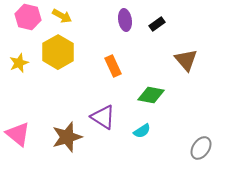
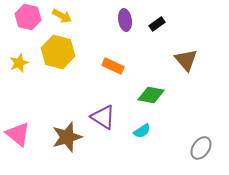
yellow hexagon: rotated 16 degrees counterclockwise
orange rectangle: rotated 40 degrees counterclockwise
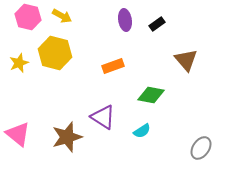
yellow hexagon: moved 3 px left, 1 px down
orange rectangle: rotated 45 degrees counterclockwise
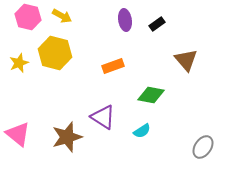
gray ellipse: moved 2 px right, 1 px up
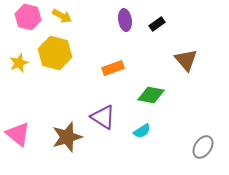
orange rectangle: moved 2 px down
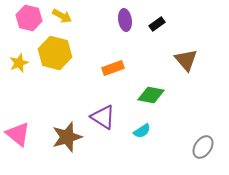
pink hexagon: moved 1 px right, 1 px down
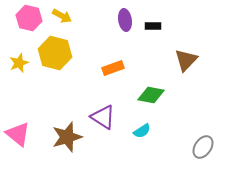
black rectangle: moved 4 px left, 2 px down; rotated 35 degrees clockwise
brown triangle: rotated 25 degrees clockwise
